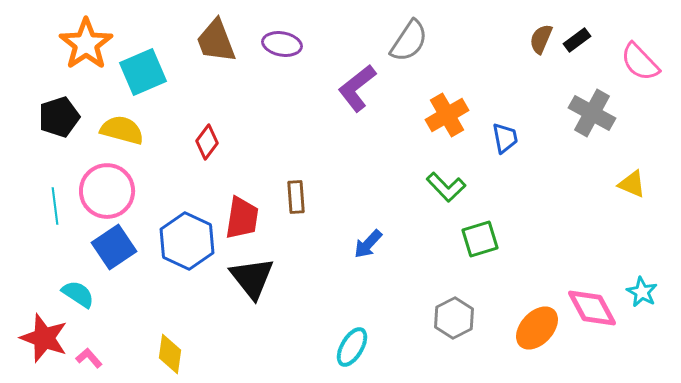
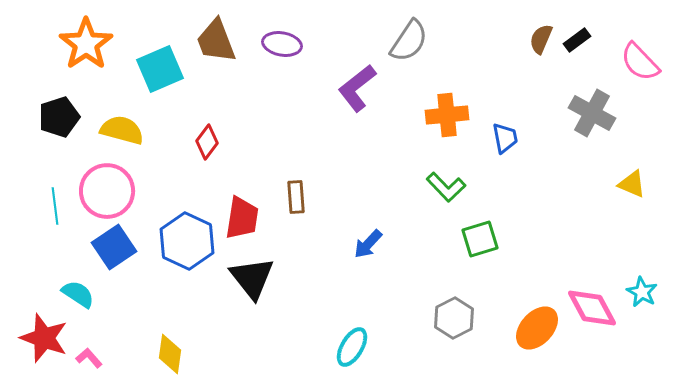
cyan square: moved 17 px right, 3 px up
orange cross: rotated 24 degrees clockwise
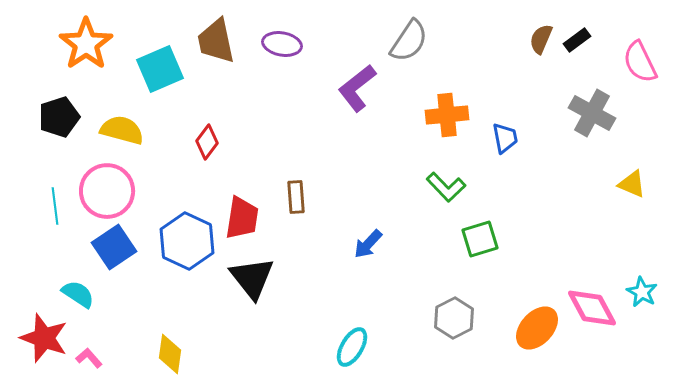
brown trapezoid: rotated 9 degrees clockwise
pink semicircle: rotated 18 degrees clockwise
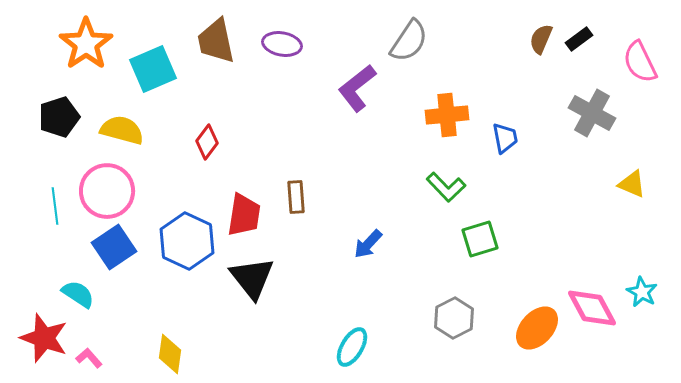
black rectangle: moved 2 px right, 1 px up
cyan square: moved 7 px left
red trapezoid: moved 2 px right, 3 px up
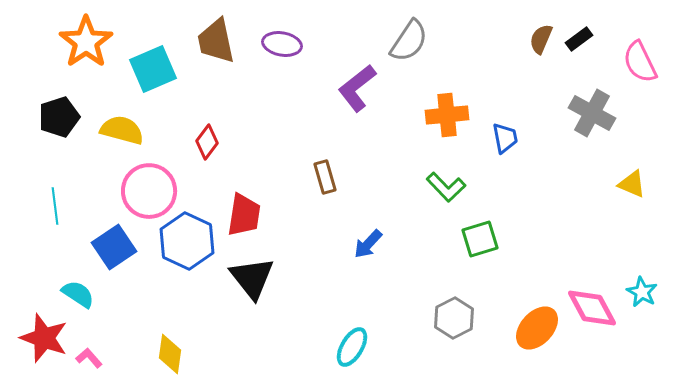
orange star: moved 2 px up
pink circle: moved 42 px right
brown rectangle: moved 29 px right, 20 px up; rotated 12 degrees counterclockwise
